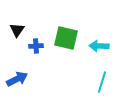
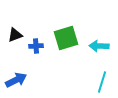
black triangle: moved 2 px left, 5 px down; rotated 35 degrees clockwise
green square: rotated 30 degrees counterclockwise
blue arrow: moved 1 px left, 1 px down
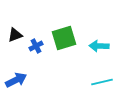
green square: moved 2 px left
blue cross: rotated 24 degrees counterclockwise
cyan line: rotated 60 degrees clockwise
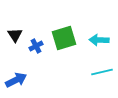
black triangle: rotated 42 degrees counterclockwise
cyan arrow: moved 6 px up
cyan line: moved 10 px up
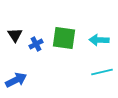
green square: rotated 25 degrees clockwise
blue cross: moved 2 px up
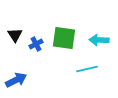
cyan line: moved 15 px left, 3 px up
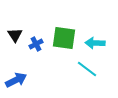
cyan arrow: moved 4 px left, 3 px down
cyan line: rotated 50 degrees clockwise
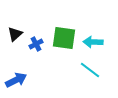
black triangle: moved 1 px up; rotated 21 degrees clockwise
cyan arrow: moved 2 px left, 1 px up
cyan line: moved 3 px right, 1 px down
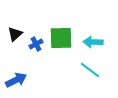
green square: moved 3 px left; rotated 10 degrees counterclockwise
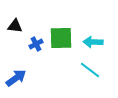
black triangle: moved 8 px up; rotated 49 degrees clockwise
blue arrow: moved 2 px up; rotated 10 degrees counterclockwise
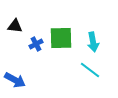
cyan arrow: rotated 102 degrees counterclockwise
blue arrow: moved 1 px left, 2 px down; rotated 65 degrees clockwise
